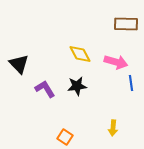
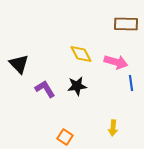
yellow diamond: moved 1 px right
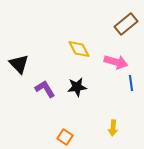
brown rectangle: rotated 40 degrees counterclockwise
yellow diamond: moved 2 px left, 5 px up
black star: moved 1 px down
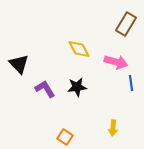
brown rectangle: rotated 20 degrees counterclockwise
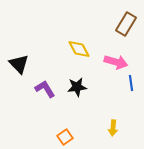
orange square: rotated 21 degrees clockwise
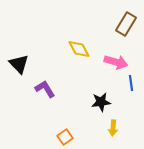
black star: moved 24 px right, 15 px down
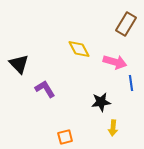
pink arrow: moved 1 px left
orange square: rotated 21 degrees clockwise
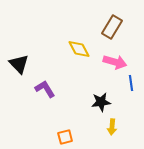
brown rectangle: moved 14 px left, 3 px down
yellow arrow: moved 1 px left, 1 px up
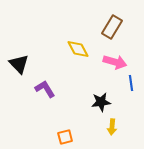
yellow diamond: moved 1 px left
